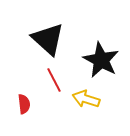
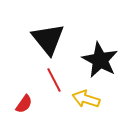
black triangle: rotated 9 degrees clockwise
black star: moved 1 px left
red semicircle: rotated 42 degrees clockwise
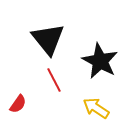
black star: moved 1 px down
yellow arrow: moved 10 px right, 9 px down; rotated 16 degrees clockwise
red semicircle: moved 6 px left
